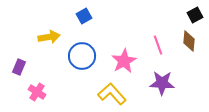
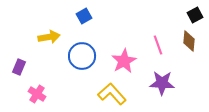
pink cross: moved 2 px down
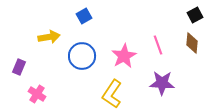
brown diamond: moved 3 px right, 2 px down
pink star: moved 5 px up
yellow L-shape: rotated 104 degrees counterclockwise
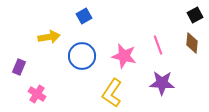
pink star: rotated 30 degrees counterclockwise
yellow L-shape: moved 1 px up
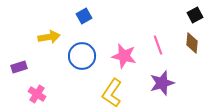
purple rectangle: rotated 49 degrees clockwise
purple star: rotated 20 degrees counterclockwise
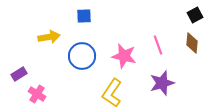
blue square: rotated 28 degrees clockwise
purple rectangle: moved 7 px down; rotated 14 degrees counterclockwise
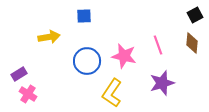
blue circle: moved 5 px right, 5 px down
pink cross: moved 9 px left
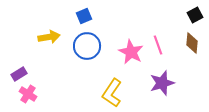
blue square: rotated 21 degrees counterclockwise
pink star: moved 7 px right, 4 px up; rotated 15 degrees clockwise
blue circle: moved 15 px up
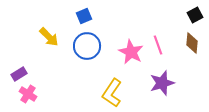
yellow arrow: rotated 55 degrees clockwise
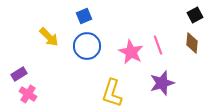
yellow L-shape: rotated 16 degrees counterclockwise
